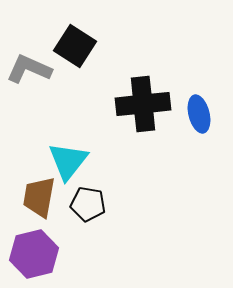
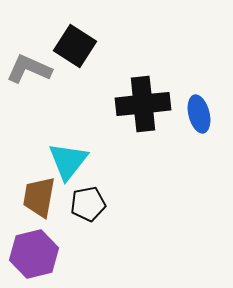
black pentagon: rotated 20 degrees counterclockwise
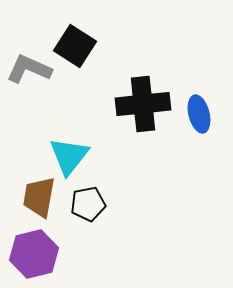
cyan triangle: moved 1 px right, 5 px up
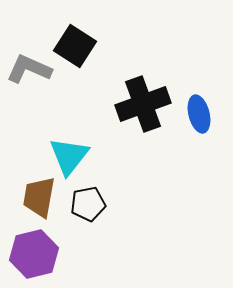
black cross: rotated 14 degrees counterclockwise
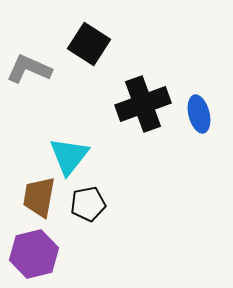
black square: moved 14 px right, 2 px up
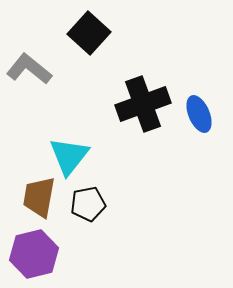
black square: moved 11 px up; rotated 9 degrees clockwise
gray L-shape: rotated 15 degrees clockwise
blue ellipse: rotated 9 degrees counterclockwise
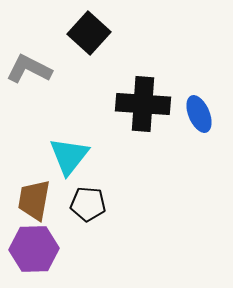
gray L-shape: rotated 12 degrees counterclockwise
black cross: rotated 24 degrees clockwise
brown trapezoid: moved 5 px left, 3 px down
black pentagon: rotated 16 degrees clockwise
purple hexagon: moved 5 px up; rotated 12 degrees clockwise
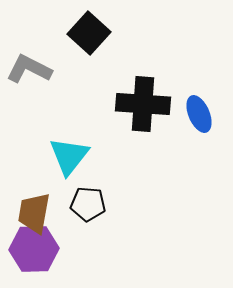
brown trapezoid: moved 13 px down
